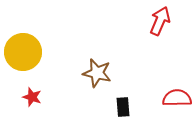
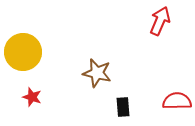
red semicircle: moved 3 px down
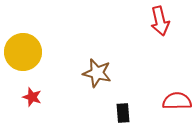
red arrow: rotated 144 degrees clockwise
black rectangle: moved 6 px down
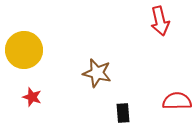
yellow circle: moved 1 px right, 2 px up
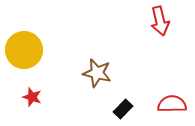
red semicircle: moved 5 px left, 3 px down
black rectangle: moved 4 px up; rotated 48 degrees clockwise
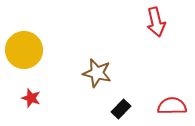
red arrow: moved 4 px left, 1 px down
red star: moved 1 px left, 1 px down
red semicircle: moved 2 px down
black rectangle: moved 2 px left
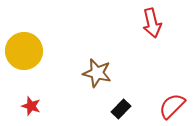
red arrow: moved 4 px left, 1 px down
yellow circle: moved 1 px down
red star: moved 8 px down
red semicircle: rotated 44 degrees counterclockwise
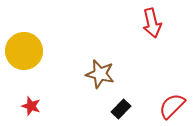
brown star: moved 3 px right, 1 px down
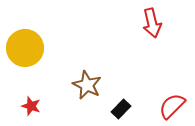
yellow circle: moved 1 px right, 3 px up
brown star: moved 13 px left, 11 px down; rotated 12 degrees clockwise
